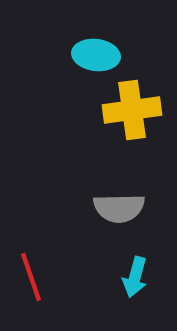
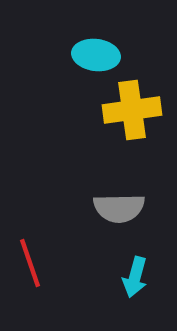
red line: moved 1 px left, 14 px up
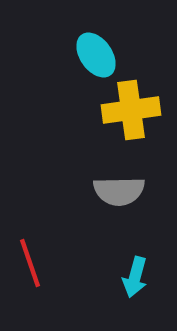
cyan ellipse: rotated 48 degrees clockwise
yellow cross: moved 1 px left
gray semicircle: moved 17 px up
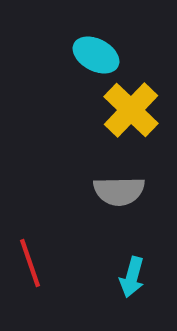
cyan ellipse: rotated 27 degrees counterclockwise
yellow cross: rotated 38 degrees counterclockwise
cyan arrow: moved 3 px left
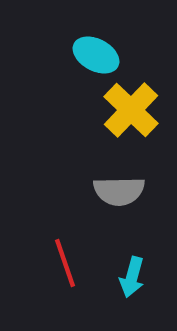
red line: moved 35 px right
